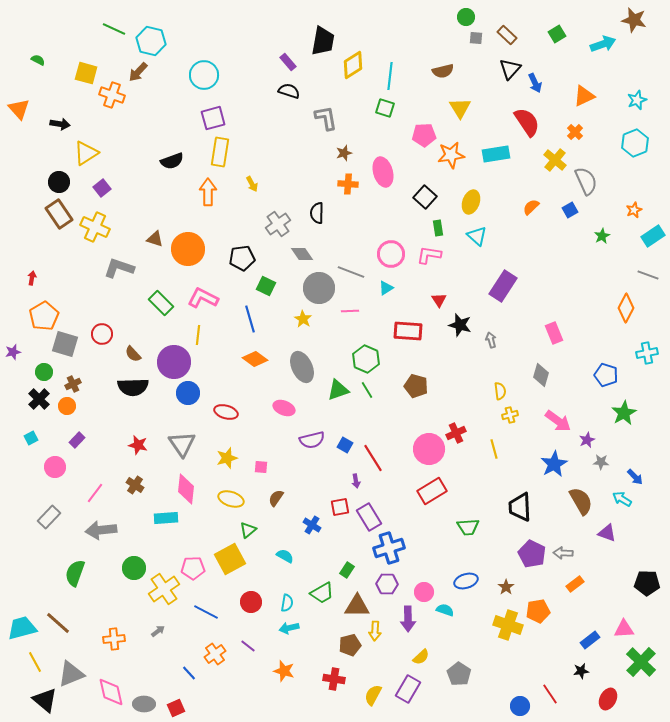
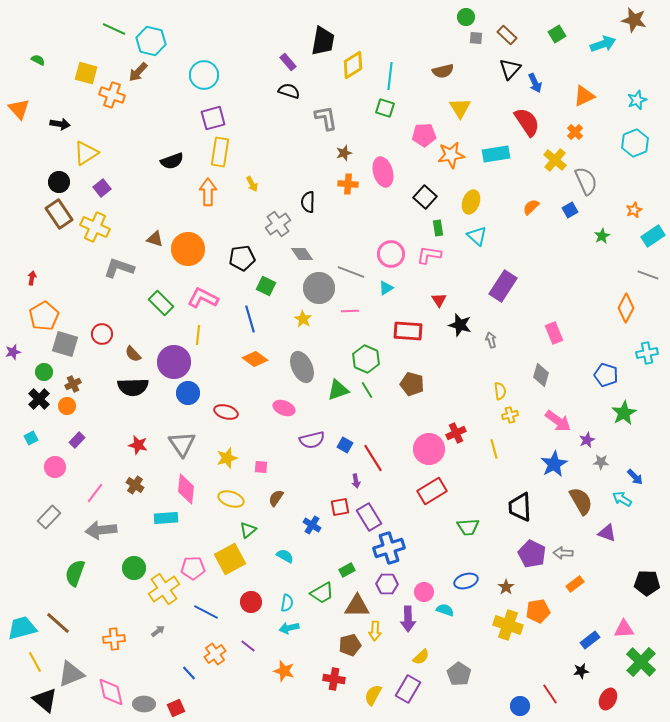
black semicircle at (317, 213): moved 9 px left, 11 px up
brown pentagon at (416, 386): moved 4 px left, 2 px up
green rectangle at (347, 570): rotated 28 degrees clockwise
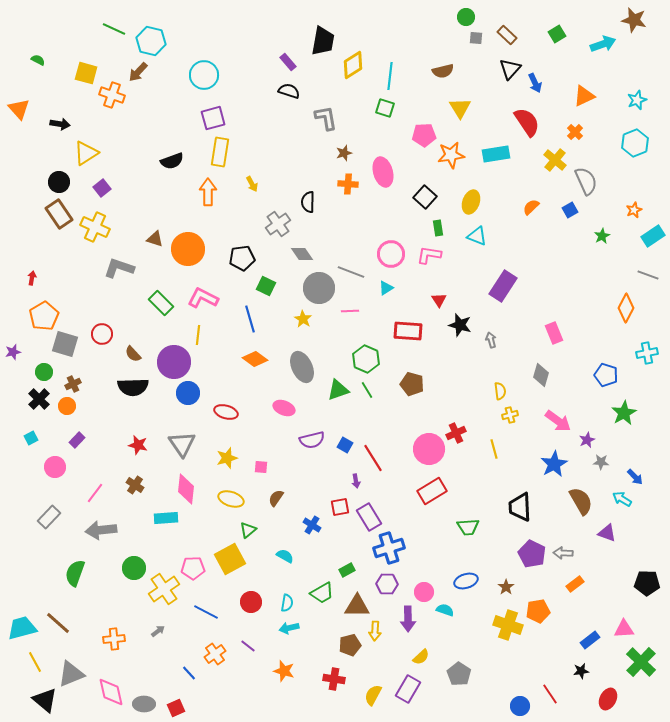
cyan triangle at (477, 236): rotated 20 degrees counterclockwise
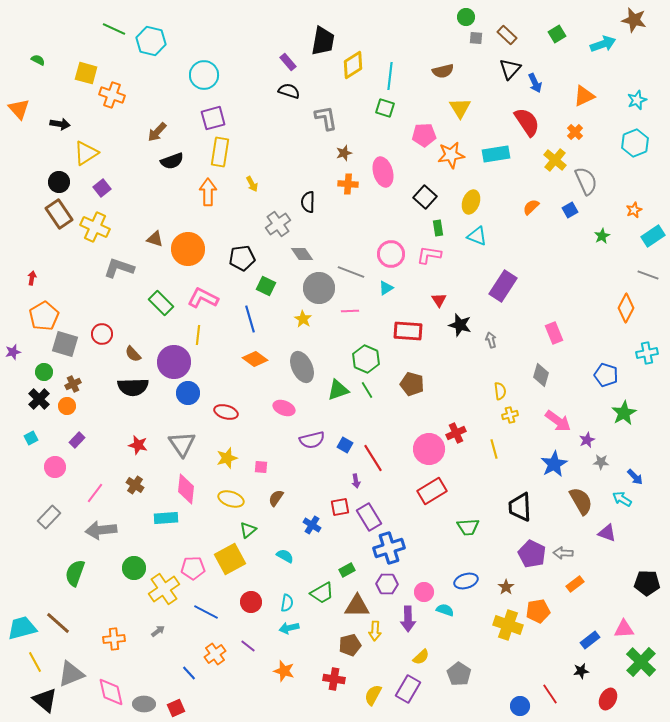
brown arrow at (138, 72): moved 19 px right, 60 px down
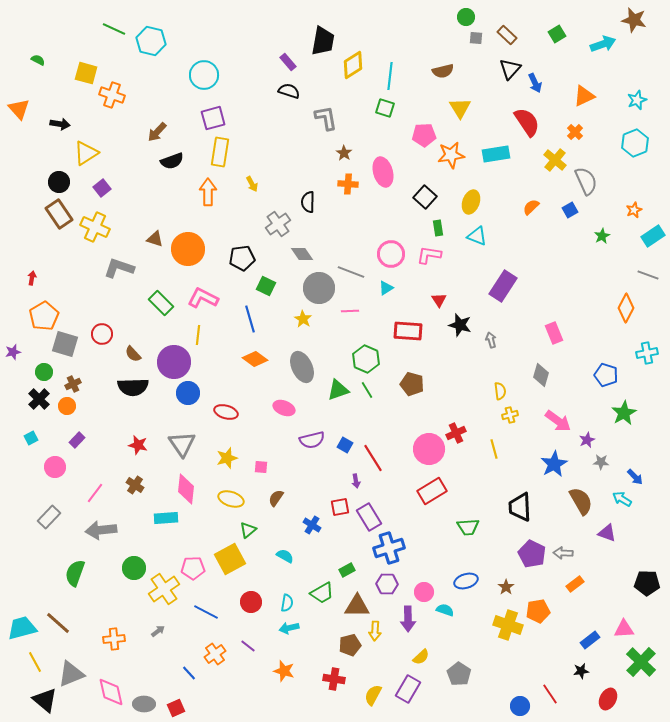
brown star at (344, 153): rotated 21 degrees counterclockwise
